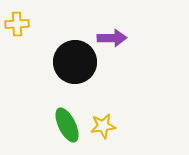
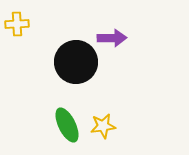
black circle: moved 1 px right
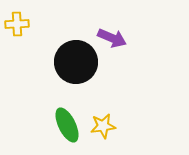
purple arrow: rotated 24 degrees clockwise
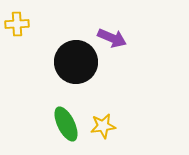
green ellipse: moved 1 px left, 1 px up
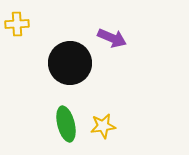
black circle: moved 6 px left, 1 px down
green ellipse: rotated 12 degrees clockwise
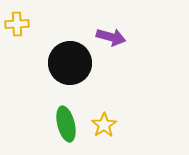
purple arrow: moved 1 px left, 1 px up; rotated 8 degrees counterclockwise
yellow star: moved 1 px right, 1 px up; rotated 25 degrees counterclockwise
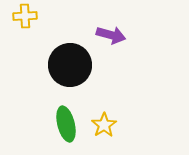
yellow cross: moved 8 px right, 8 px up
purple arrow: moved 2 px up
black circle: moved 2 px down
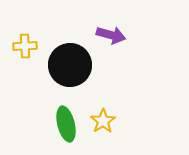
yellow cross: moved 30 px down
yellow star: moved 1 px left, 4 px up
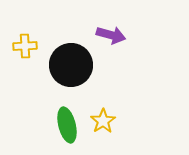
black circle: moved 1 px right
green ellipse: moved 1 px right, 1 px down
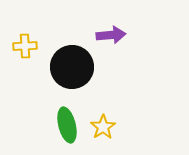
purple arrow: rotated 20 degrees counterclockwise
black circle: moved 1 px right, 2 px down
yellow star: moved 6 px down
